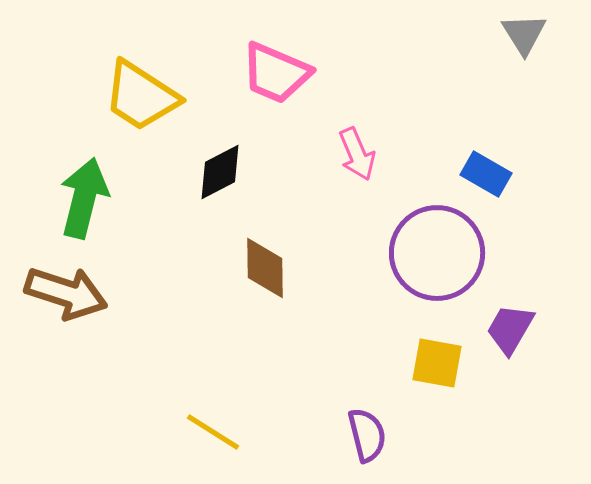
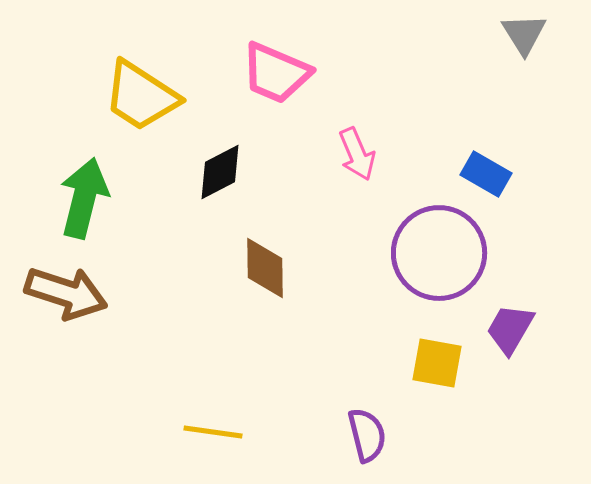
purple circle: moved 2 px right
yellow line: rotated 24 degrees counterclockwise
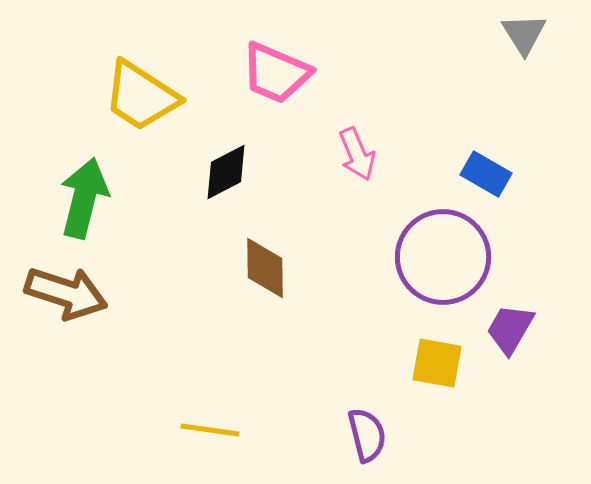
black diamond: moved 6 px right
purple circle: moved 4 px right, 4 px down
yellow line: moved 3 px left, 2 px up
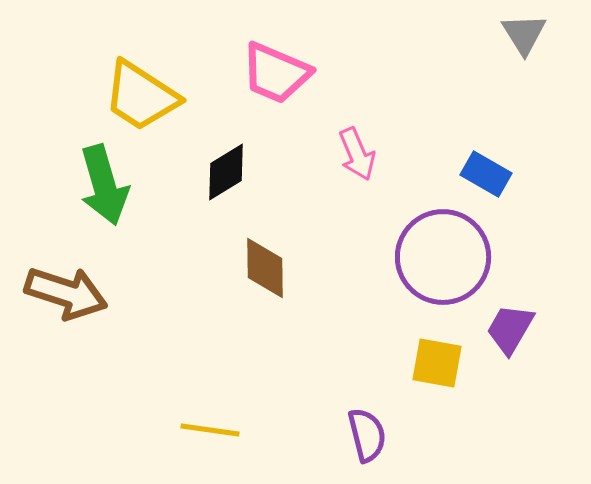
black diamond: rotated 4 degrees counterclockwise
green arrow: moved 20 px right, 13 px up; rotated 150 degrees clockwise
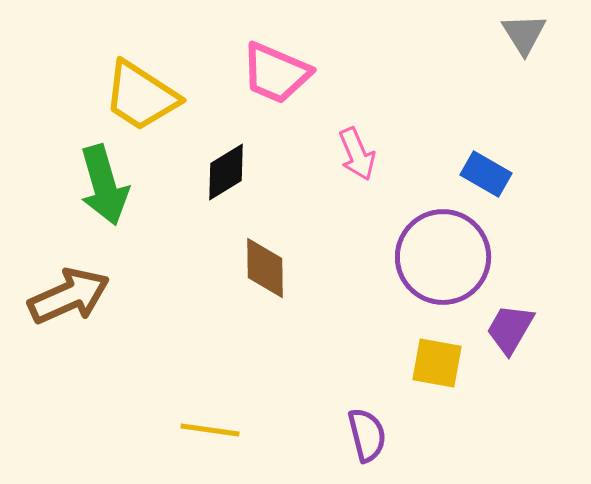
brown arrow: moved 3 px right, 3 px down; rotated 42 degrees counterclockwise
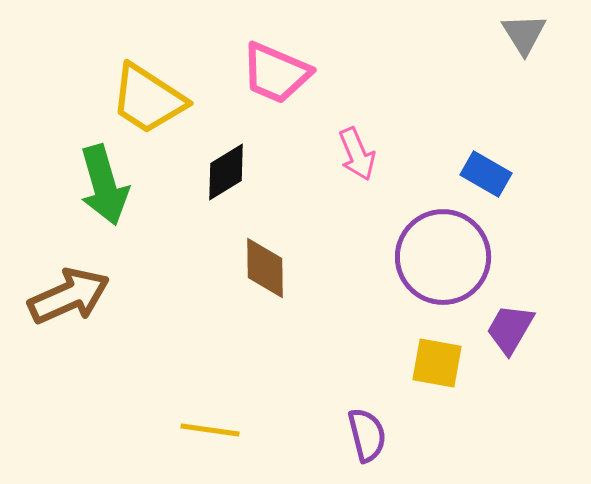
yellow trapezoid: moved 7 px right, 3 px down
